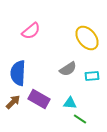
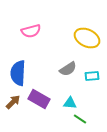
pink semicircle: rotated 24 degrees clockwise
yellow ellipse: rotated 25 degrees counterclockwise
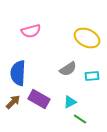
cyan triangle: moved 1 px up; rotated 32 degrees counterclockwise
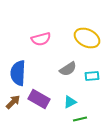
pink semicircle: moved 10 px right, 8 px down
green line: rotated 48 degrees counterclockwise
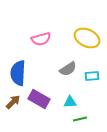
cyan triangle: rotated 24 degrees clockwise
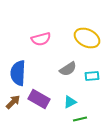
cyan triangle: rotated 24 degrees counterclockwise
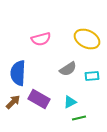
yellow ellipse: moved 1 px down
green line: moved 1 px left, 1 px up
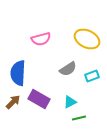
cyan rectangle: rotated 16 degrees counterclockwise
